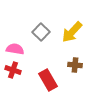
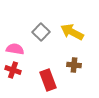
yellow arrow: rotated 75 degrees clockwise
brown cross: moved 1 px left
red rectangle: rotated 10 degrees clockwise
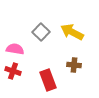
red cross: moved 1 px down
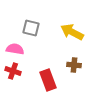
gray square: moved 10 px left, 4 px up; rotated 30 degrees counterclockwise
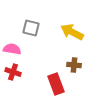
pink semicircle: moved 3 px left
red cross: moved 1 px down
red rectangle: moved 8 px right, 4 px down
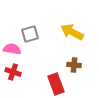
gray square: moved 1 px left, 6 px down; rotated 30 degrees counterclockwise
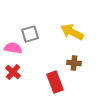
pink semicircle: moved 1 px right, 1 px up
brown cross: moved 2 px up
red cross: rotated 21 degrees clockwise
red rectangle: moved 1 px left, 2 px up
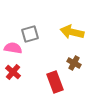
yellow arrow: rotated 15 degrees counterclockwise
brown cross: rotated 24 degrees clockwise
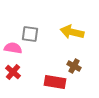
gray square: rotated 24 degrees clockwise
brown cross: moved 3 px down
red rectangle: rotated 60 degrees counterclockwise
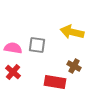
gray square: moved 7 px right, 11 px down
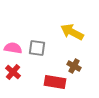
yellow arrow: rotated 15 degrees clockwise
gray square: moved 3 px down
